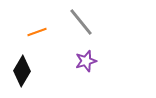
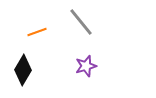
purple star: moved 5 px down
black diamond: moved 1 px right, 1 px up
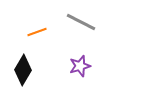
gray line: rotated 24 degrees counterclockwise
purple star: moved 6 px left
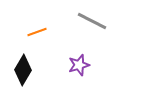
gray line: moved 11 px right, 1 px up
purple star: moved 1 px left, 1 px up
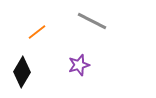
orange line: rotated 18 degrees counterclockwise
black diamond: moved 1 px left, 2 px down
